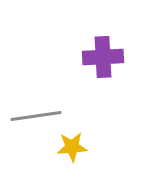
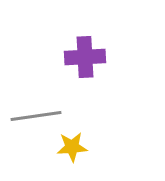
purple cross: moved 18 px left
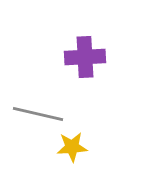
gray line: moved 2 px right, 2 px up; rotated 21 degrees clockwise
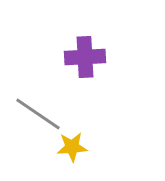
gray line: rotated 21 degrees clockwise
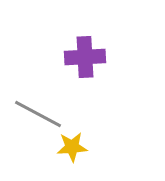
gray line: rotated 6 degrees counterclockwise
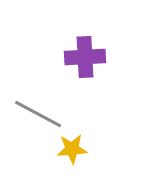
yellow star: moved 2 px down
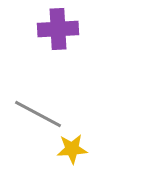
purple cross: moved 27 px left, 28 px up
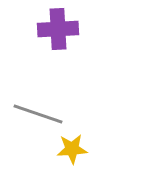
gray line: rotated 9 degrees counterclockwise
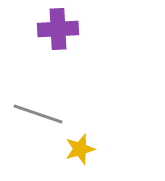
yellow star: moved 8 px right; rotated 12 degrees counterclockwise
